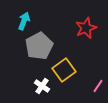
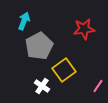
red star: moved 2 px left, 1 px down; rotated 15 degrees clockwise
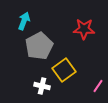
red star: rotated 10 degrees clockwise
white cross: rotated 21 degrees counterclockwise
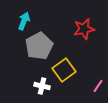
red star: rotated 15 degrees counterclockwise
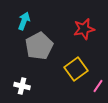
yellow square: moved 12 px right, 1 px up
white cross: moved 20 px left
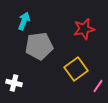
gray pentagon: rotated 20 degrees clockwise
white cross: moved 8 px left, 3 px up
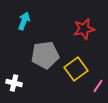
gray pentagon: moved 6 px right, 9 px down
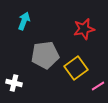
yellow square: moved 1 px up
pink line: rotated 24 degrees clockwise
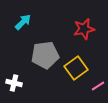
cyan arrow: moved 1 px left, 1 px down; rotated 24 degrees clockwise
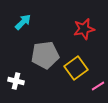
white cross: moved 2 px right, 2 px up
